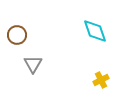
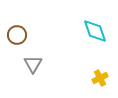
yellow cross: moved 1 px left, 2 px up
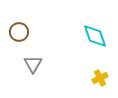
cyan diamond: moved 5 px down
brown circle: moved 2 px right, 3 px up
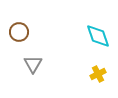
cyan diamond: moved 3 px right
yellow cross: moved 2 px left, 4 px up
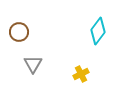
cyan diamond: moved 5 px up; rotated 56 degrees clockwise
yellow cross: moved 17 px left
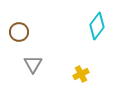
cyan diamond: moved 1 px left, 5 px up
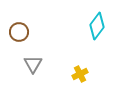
yellow cross: moved 1 px left
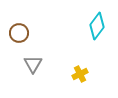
brown circle: moved 1 px down
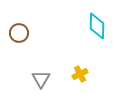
cyan diamond: rotated 36 degrees counterclockwise
gray triangle: moved 8 px right, 15 px down
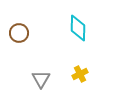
cyan diamond: moved 19 px left, 2 px down
